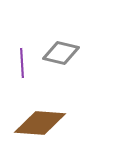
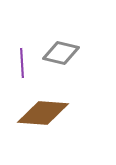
brown diamond: moved 3 px right, 10 px up
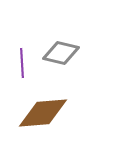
brown diamond: rotated 9 degrees counterclockwise
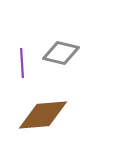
brown diamond: moved 2 px down
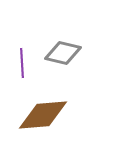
gray diamond: moved 2 px right
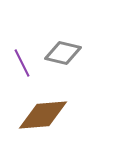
purple line: rotated 24 degrees counterclockwise
